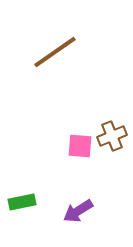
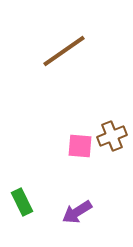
brown line: moved 9 px right, 1 px up
green rectangle: rotated 76 degrees clockwise
purple arrow: moved 1 px left, 1 px down
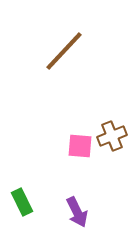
brown line: rotated 12 degrees counterclockwise
purple arrow: rotated 84 degrees counterclockwise
